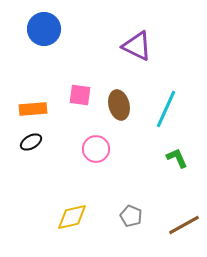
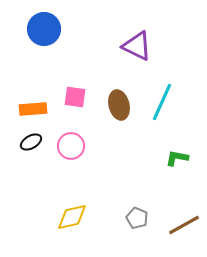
pink square: moved 5 px left, 2 px down
cyan line: moved 4 px left, 7 px up
pink circle: moved 25 px left, 3 px up
green L-shape: rotated 55 degrees counterclockwise
gray pentagon: moved 6 px right, 2 px down
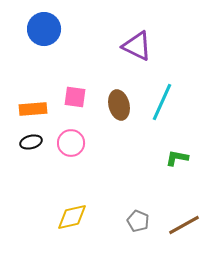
black ellipse: rotated 15 degrees clockwise
pink circle: moved 3 px up
gray pentagon: moved 1 px right, 3 px down
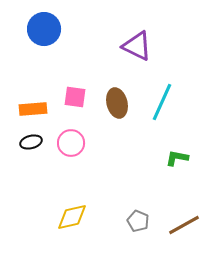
brown ellipse: moved 2 px left, 2 px up
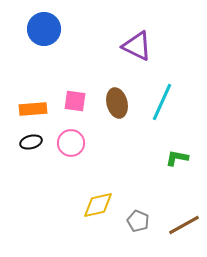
pink square: moved 4 px down
yellow diamond: moved 26 px right, 12 px up
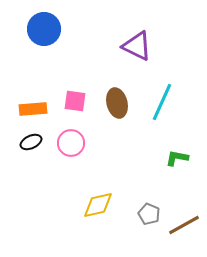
black ellipse: rotated 10 degrees counterclockwise
gray pentagon: moved 11 px right, 7 px up
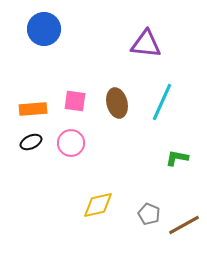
purple triangle: moved 9 px right, 2 px up; rotated 20 degrees counterclockwise
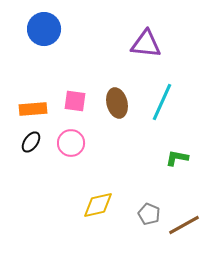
black ellipse: rotated 30 degrees counterclockwise
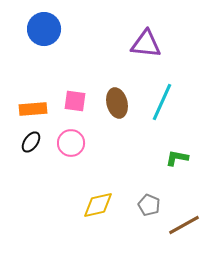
gray pentagon: moved 9 px up
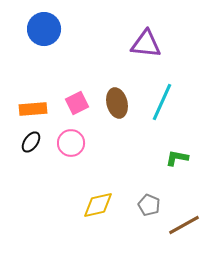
pink square: moved 2 px right, 2 px down; rotated 35 degrees counterclockwise
